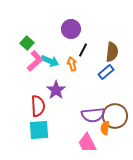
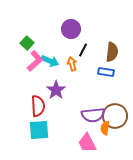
blue rectangle: rotated 49 degrees clockwise
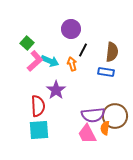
pink trapezoid: moved 9 px up
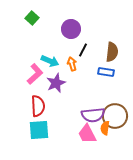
green square: moved 5 px right, 25 px up
pink L-shape: moved 13 px down
purple star: moved 7 px up; rotated 12 degrees clockwise
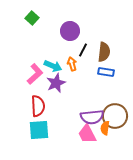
purple circle: moved 1 px left, 2 px down
brown semicircle: moved 8 px left
cyan arrow: moved 3 px right, 5 px down
purple semicircle: moved 1 px left, 2 px down
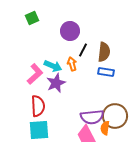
green square: rotated 24 degrees clockwise
pink trapezoid: moved 1 px left, 1 px down
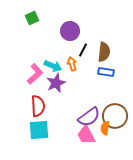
purple semicircle: moved 3 px left; rotated 30 degrees counterclockwise
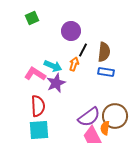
purple circle: moved 1 px right
orange arrow: moved 2 px right; rotated 32 degrees clockwise
pink L-shape: rotated 105 degrees counterclockwise
pink trapezoid: moved 6 px right, 1 px down
